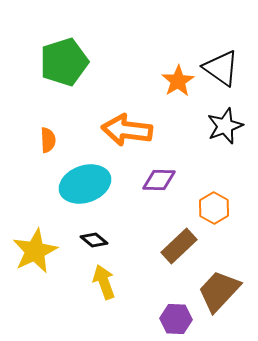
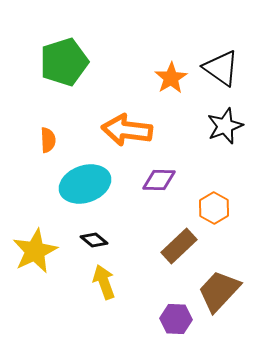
orange star: moved 7 px left, 3 px up
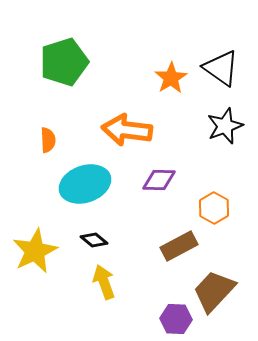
brown rectangle: rotated 15 degrees clockwise
brown trapezoid: moved 5 px left
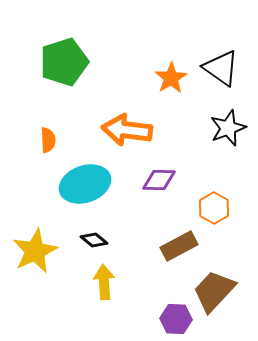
black star: moved 3 px right, 2 px down
yellow arrow: rotated 16 degrees clockwise
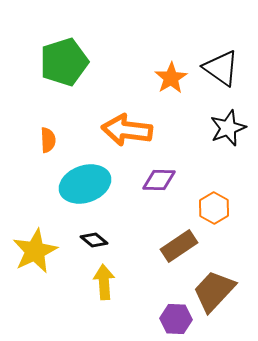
brown rectangle: rotated 6 degrees counterclockwise
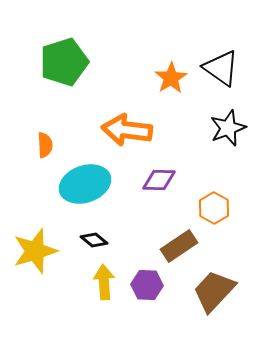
orange semicircle: moved 3 px left, 5 px down
yellow star: rotated 9 degrees clockwise
purple hexagon: moved 29 px left, 34 px up
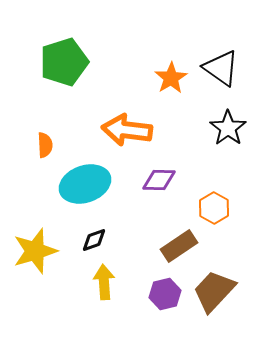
black star: rotated 15 degrees counterclockwise
black diamond: rotated 60 degrees counterclockwise
purple hexagon: moved 18 px right, 9 px down; rotated 16 degrees counterclockwise
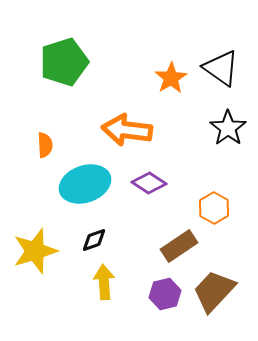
purple diamond: moved 10 px left, 3 px down; rotated 32 degrees clockwise
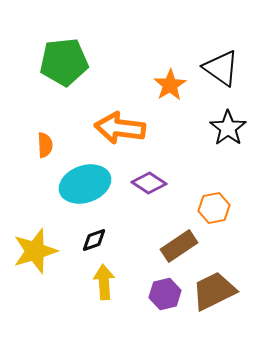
green pentagon: rotated 12 degrees clockwise
orange star: moved 1 px left, 7 px down
orange arrow: moved 7 px left, 2 px up
orange hexagon: rotated 20 degrees clockwise
brown trapezoid: rotated 21 degrees clockwise
